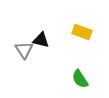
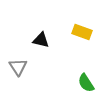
gray triangle: moved 6 px left, 17 px down
green semicircle: moved 6 px right, 4 px down
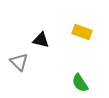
gray triangle: moved 1 px right, 5 px up; rotated 12 degrees counterclockwise
green semicircle: moved 6 px left
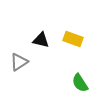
yellow rectangle: moved 9 px left, 7 px down
gray triangle: rotated 42 degrees clockwise
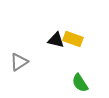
black triangle: moved 15 px right
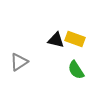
yellow rectangle: moved 2 px right
green semicircle: moved 4 px left, 13 px up
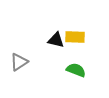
yellow rectangle: moved 2 px up; rotated 18 degrees counterclockwise
green semicircle: rotated 144 degrees clockwise
